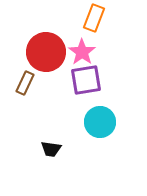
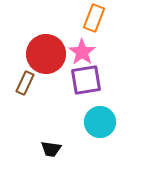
red circle: moved 2 px down
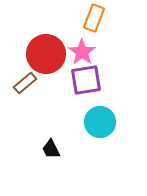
brown rectangle: rotated 25 degrees clockwise
black trapezoid: rotated 55 degrees clockwise
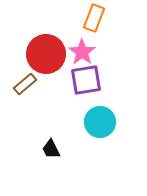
brown rectangle: moved 1 px down
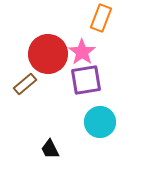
orange rectangle: moved 7 px right
red circle: moved 2 px right
black trapezoid: moved 1 px left
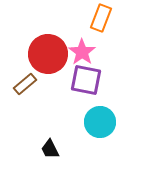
purple square: rotated 20 degrees clockwise
